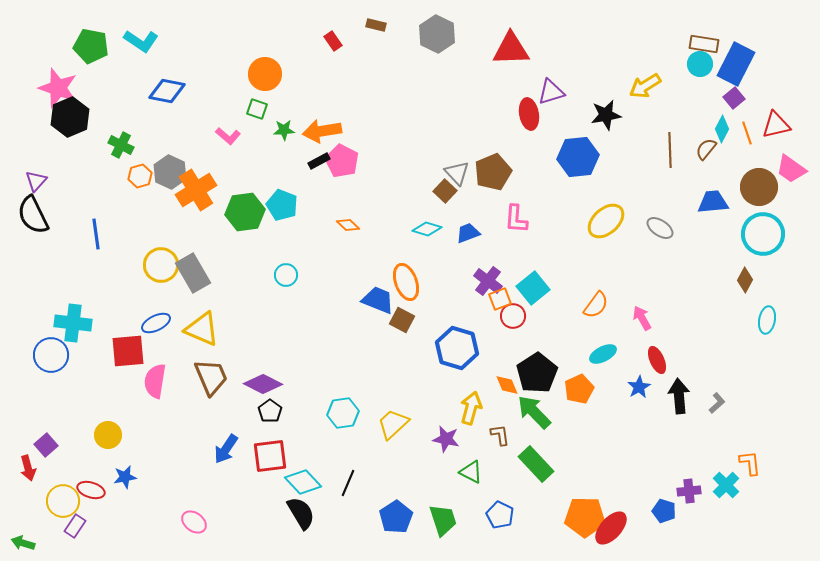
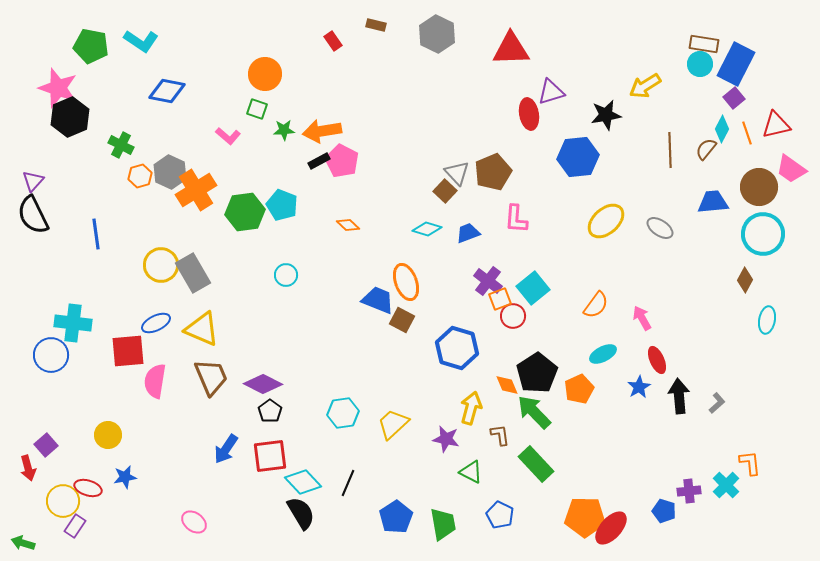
purple triangle at (36, 181): moved 3 px left
red ellipse at (91, 490): moved 3 px left, 2 px up
green trapezoid at (443, 520): moved 4 px down; rotated 8 degrees clockwise
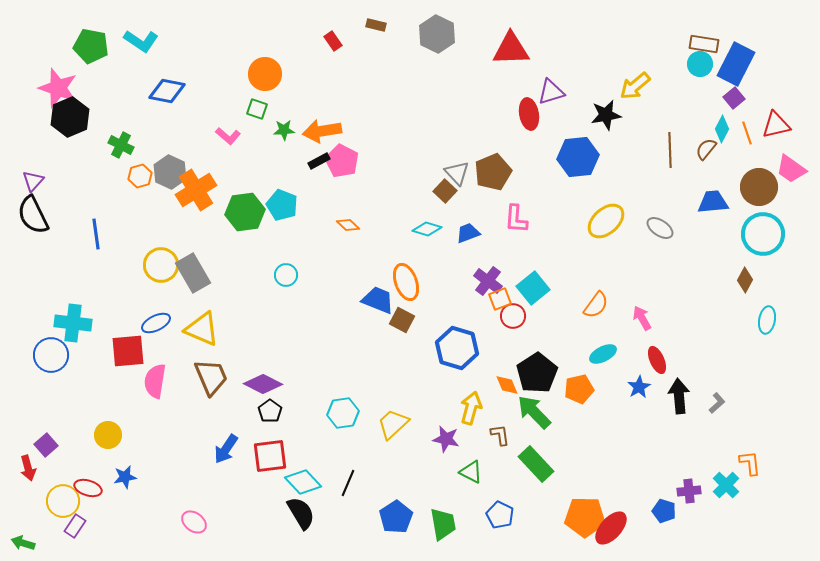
yellow arrow at (645, 86): moved 10 px left; rotated 8 degrees counterclockwise
orange pentagon at (579, 389): rotated 12 degrees clockwise
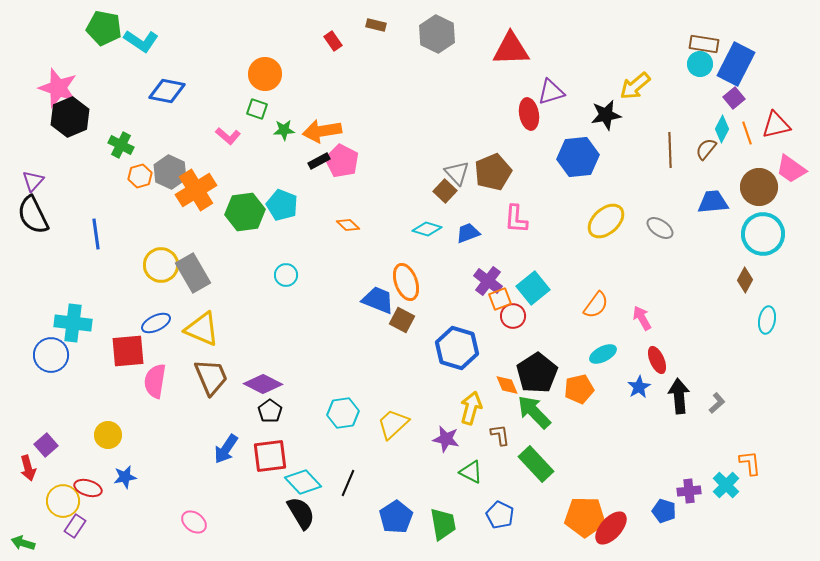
green pentagon at (91, 46): moved 13 px right, 18 px up
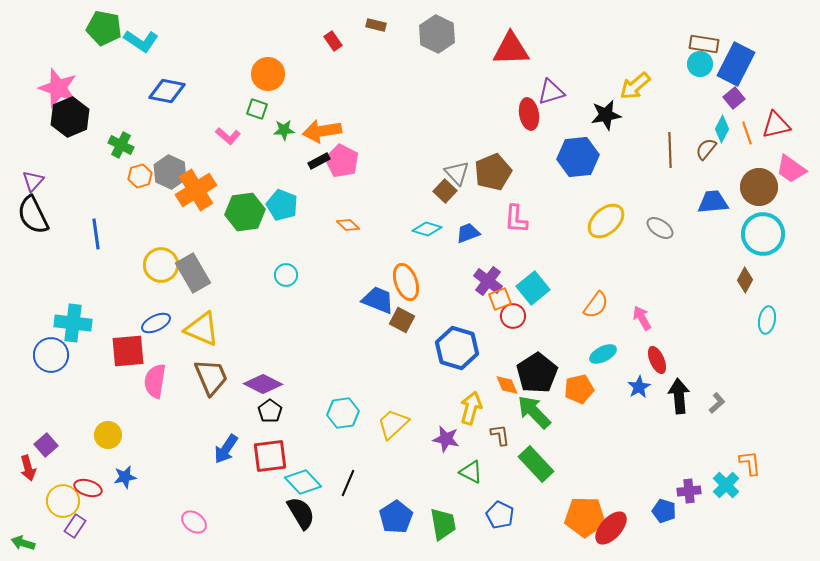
orange circle at (265, 74): moved 3 px right
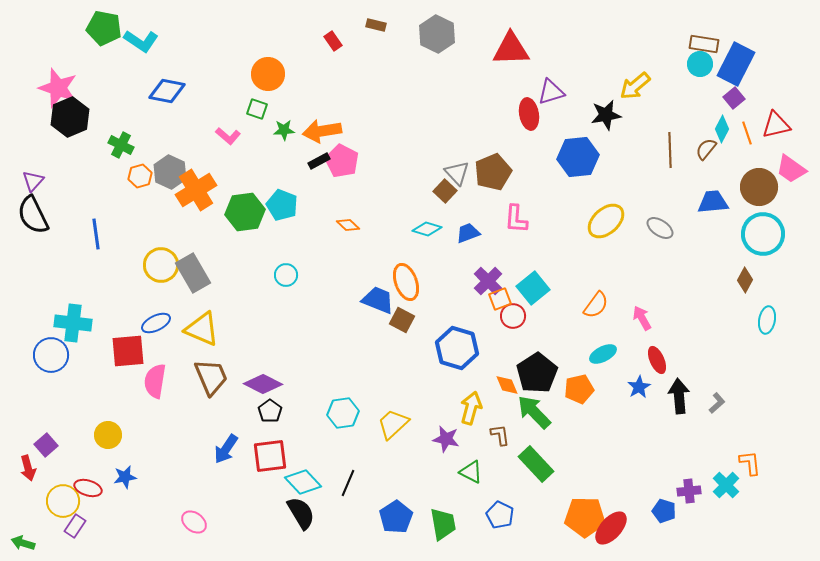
purple cross at (488, 281): rotated 8 degrees clockwise
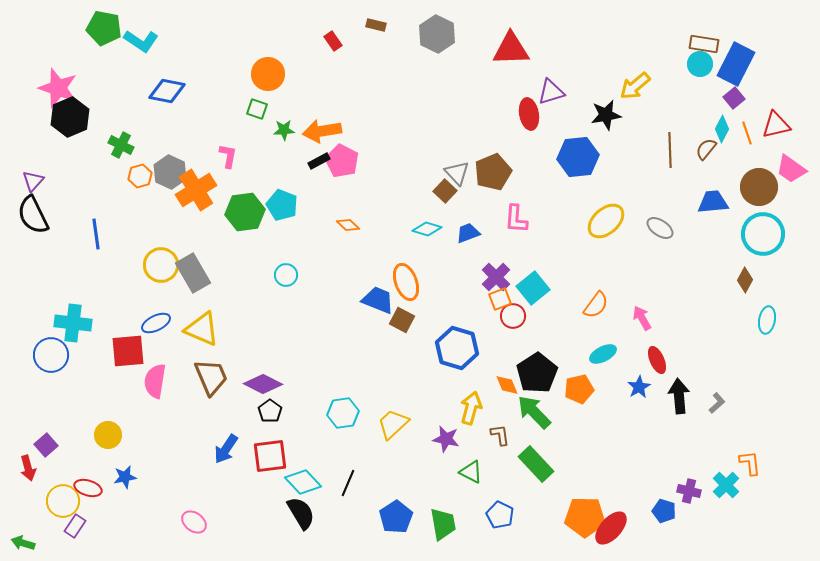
pink L-shape at (228, 136): moved 20 px down; rotated 120 degrees counterclockwise
purple cross at (488, 281): moved 8 px right, 4 px up
purple cross at (689, 491): rotated 20 degrees clockwise
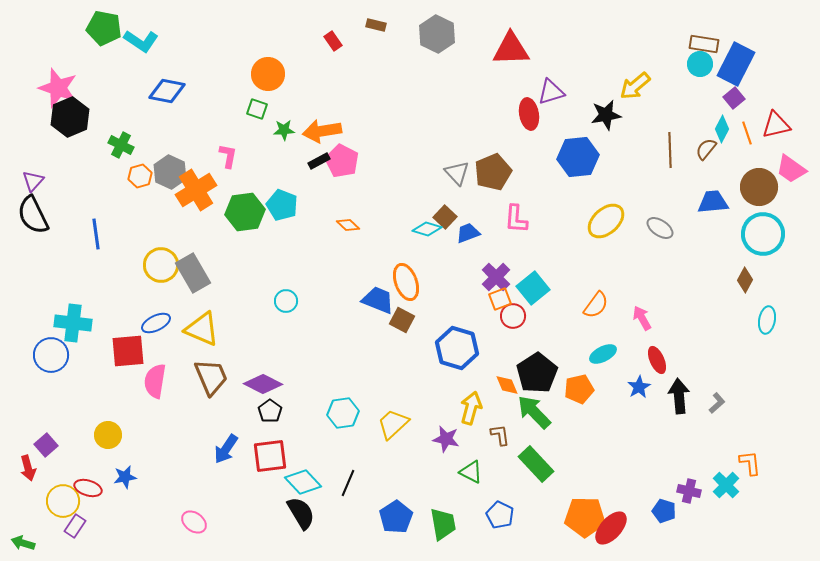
brown square at (445, 191): moved 26 px down
cyan circle at (286, 275): moved 26 px down
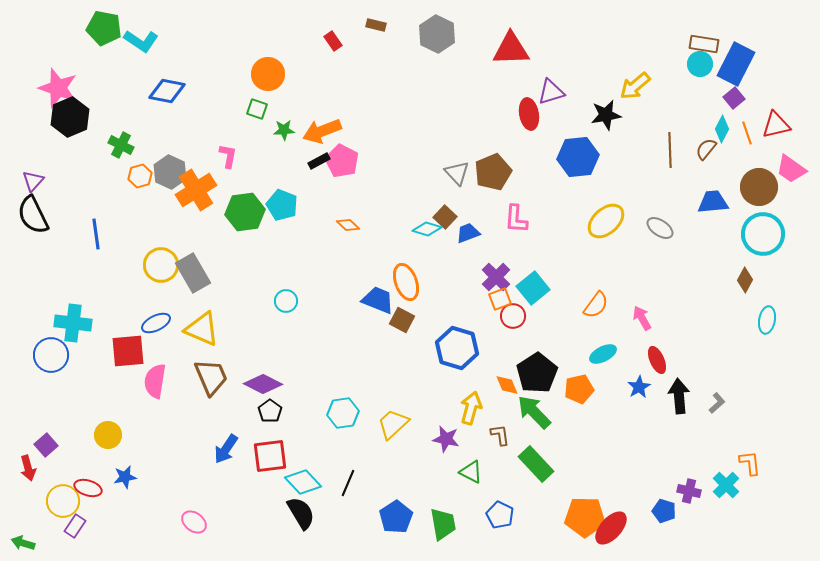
orange arrow at (322, 131): rotated 12 degrees counterclockwise
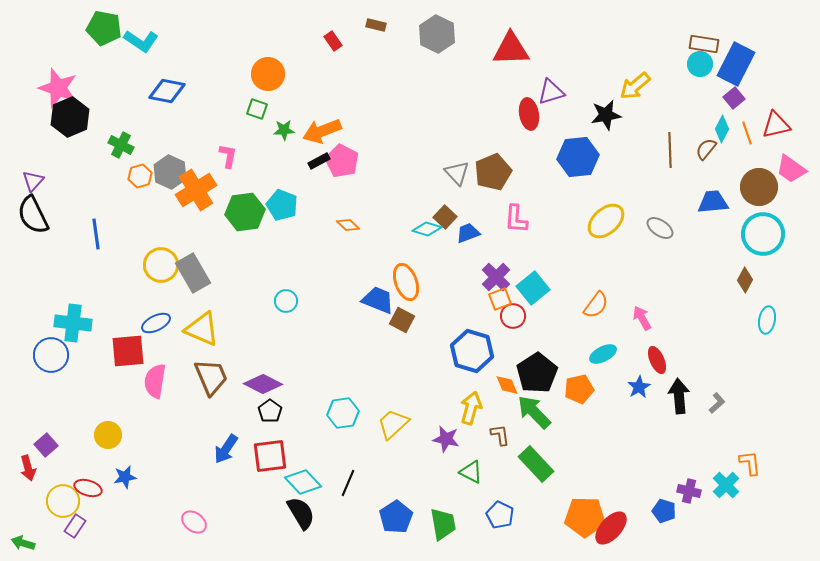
blue hexagon at (457, 348): moved 15 px right, 3 px down
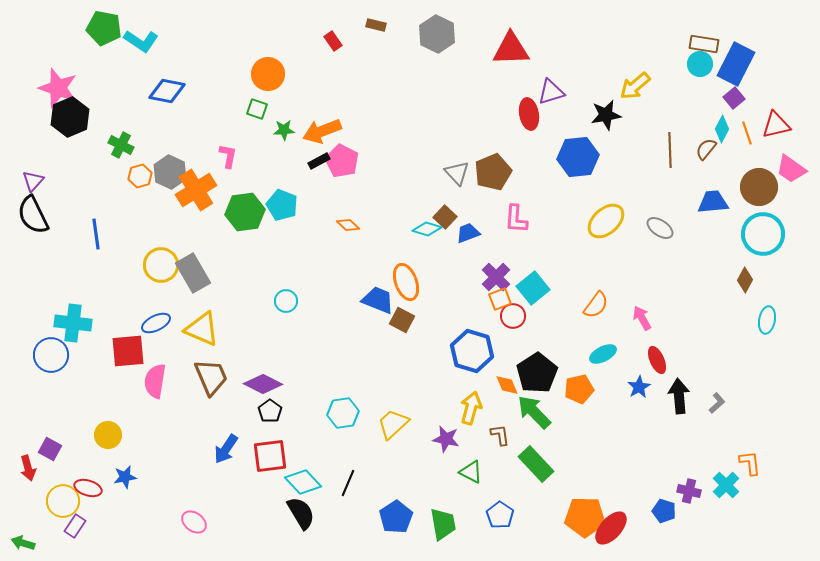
purple square at (46, 445): moved 4 px right, 4 px down; rotated 20 degrees counterclockwise
blue pentagon at (500, 515): rotated 8 degrees clockwise
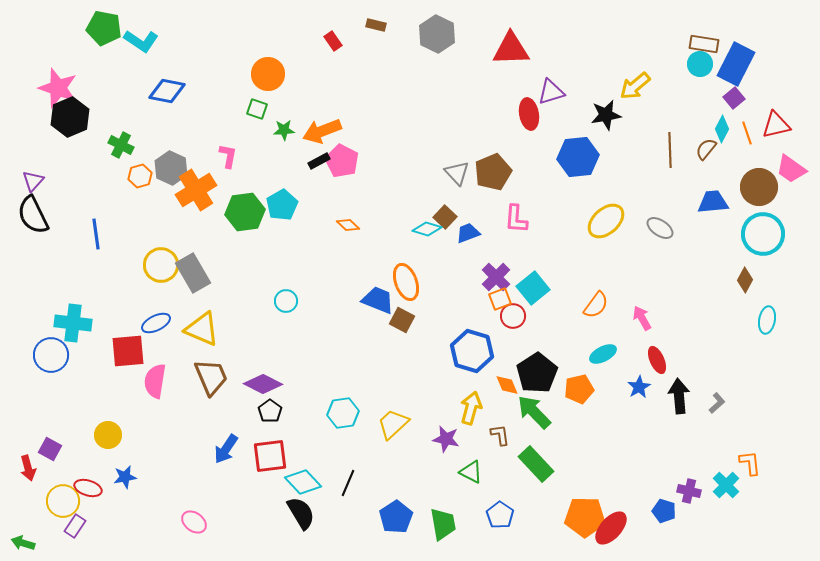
gray hexagon at (170, 172): moved 1 px right, 4 px up
cyan pentagon at (282, 205): rotated 20 degrees clockwise
